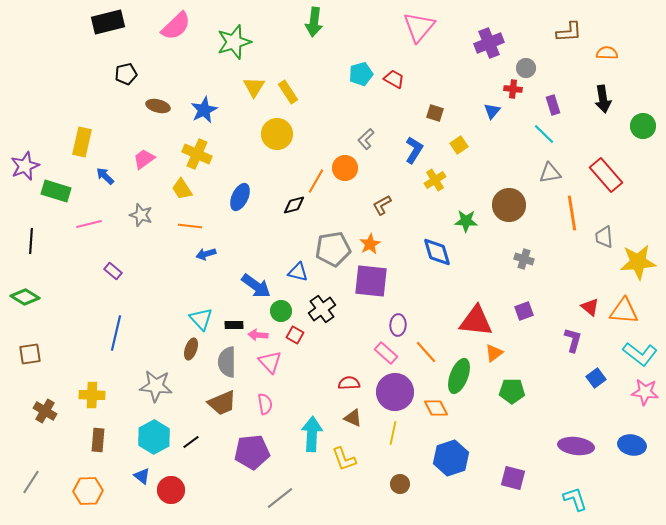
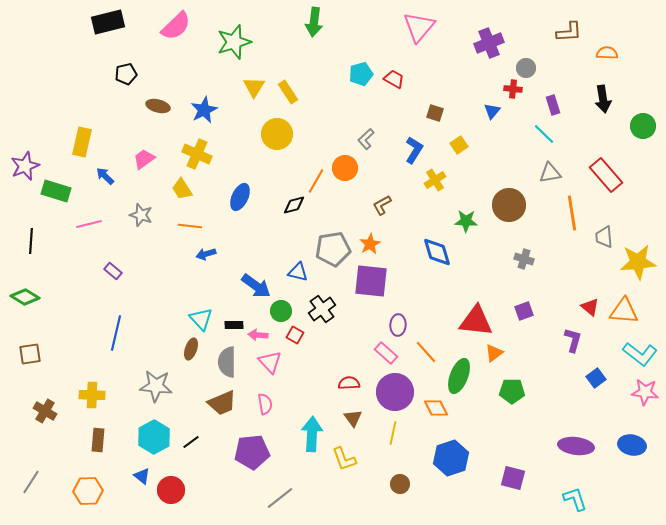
brown triangle at (353, 418): rotated 30 degrees clockwise
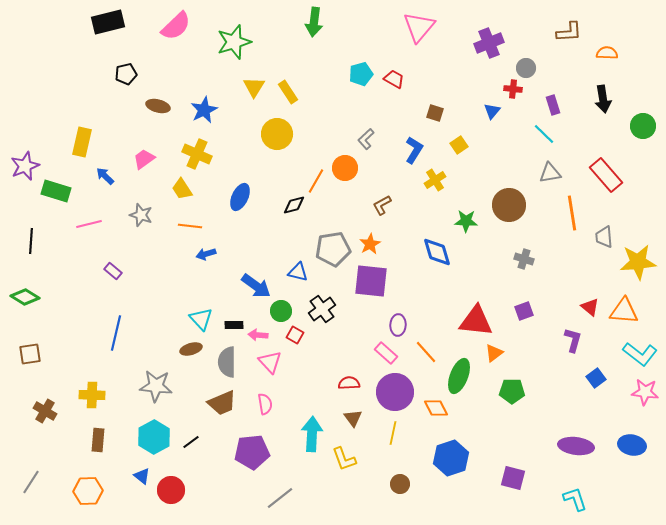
brown ellipse at (191, 349): rotated 55 degrees clockwise
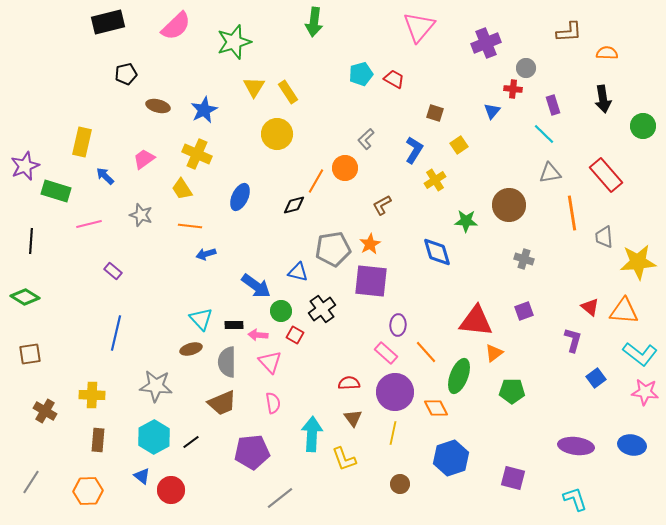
purple cross at (489, 43): moved 3 px left
pink semicircle at (265, 404): moved 8 px right, 1 px up
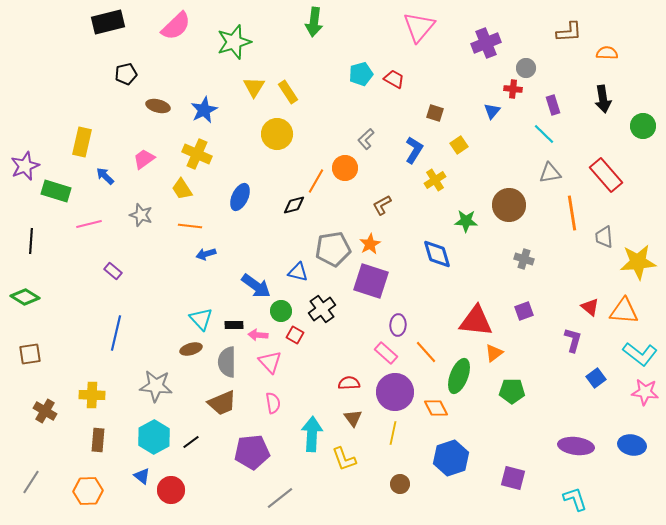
blue diamond at (437, 252): moved 2 px down
purple square at (371, 281): rotated 12 degrees clockwise
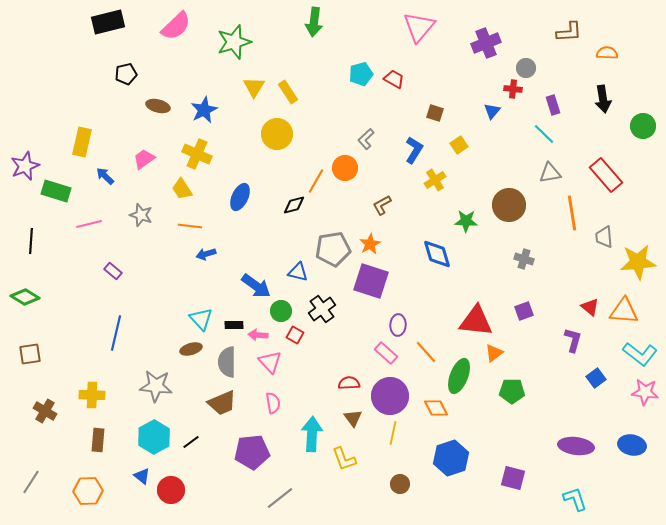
purple circle at (395, 392): moved 5 px left, 4 px down
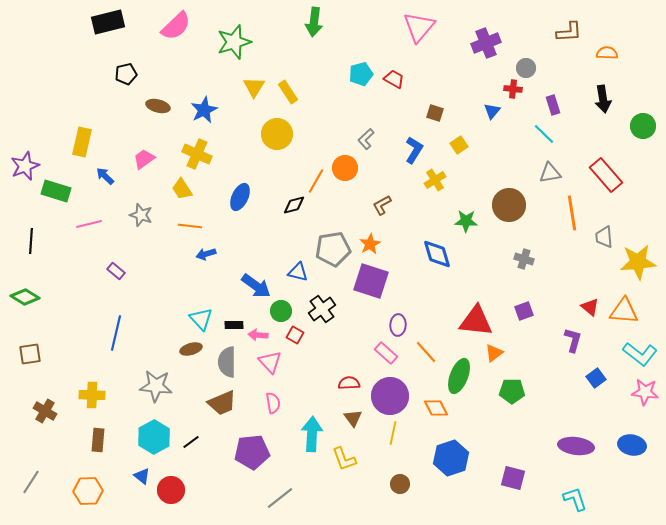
purple rectangle at (113, 271): moved 3 px right
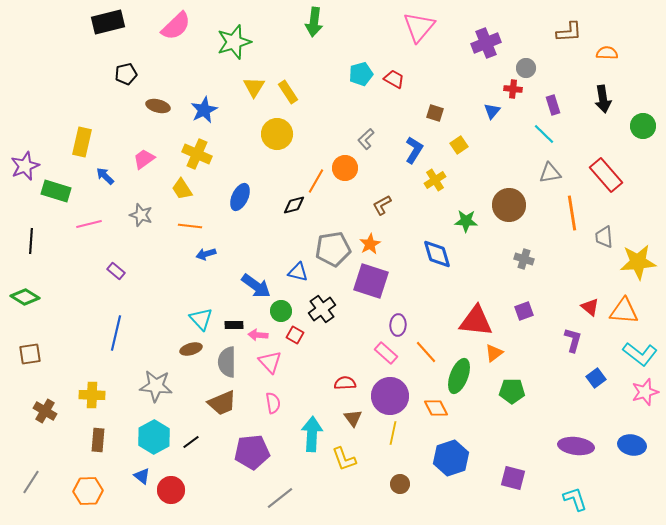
red semicircle at (349, 383): moved 4 px left
pink star at (645, 392): rotated 24 degrees counterclockwise
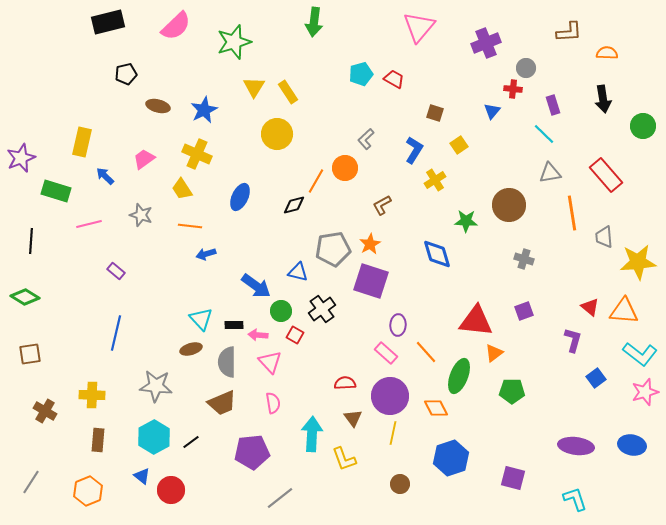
purple star at (25, 166): moved 4 px left, 8 px up
orange hexagon at (88, 491): rotated 20 degrees counterclockwise
